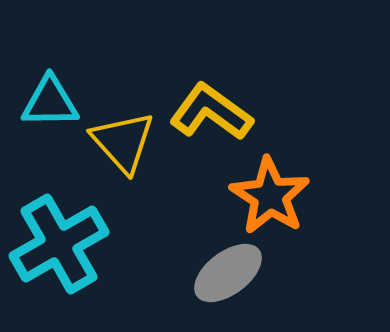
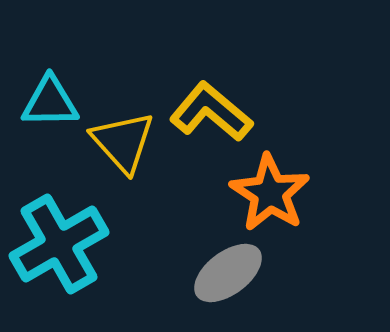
yellow L-shape: rotated 4 degrees clockwise
orange star: moved 3 px up
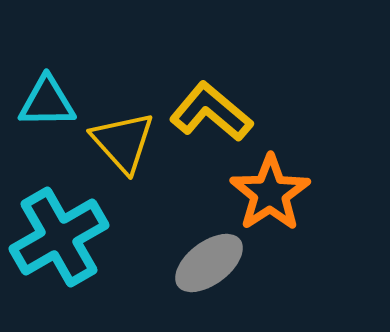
cyan triangle: moved 3 px left
orange star: rotated 6 degrees clockwise
cyan cross: moved 7 px up
gray ellipse: moved 19 px left, 10 px up
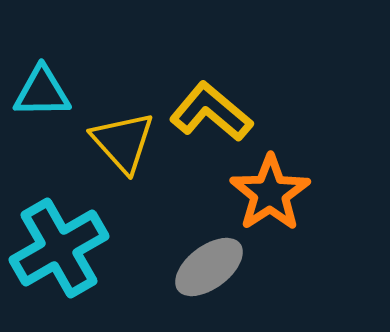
cyan triangle: moved 5 px left, 10 px up
cyan cross: moved 11 px down
gray ellipse: moved 4 px down
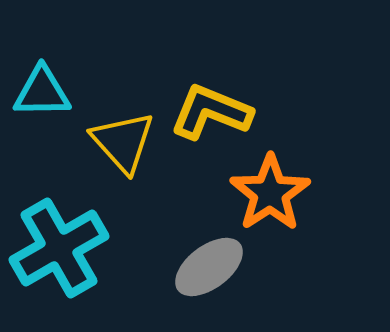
yellow L-shape: rotated 18 degrees counterclockwise
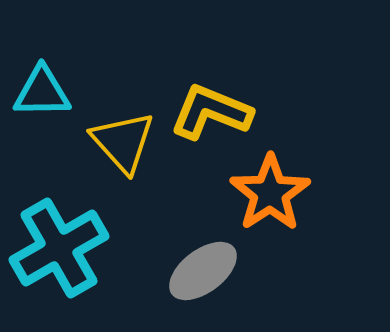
gray ellipse: moved 6 px left, 4 px down
